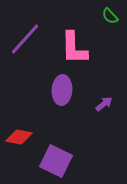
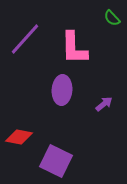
green semicircle: moved 2 px right, 2 px down
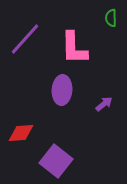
green semicircle: moved 1 px left; rotated 42 degrees clockwise
red diamond: moved 2 px right, 4 px up; rotated 16 degrees counterclockwise
purple square: rotated 12 degrees clockwise
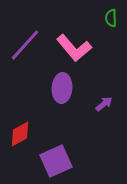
purple line: moved 6 px down
pink L-shape: rotated 39 degrees counterclockwise
purple ellipse: moved 2 px up
red diamond: moved 1 px left, 1 px down; rotated 24 degrees counterclockwise
purple square: rotated 28 degrees clockwise
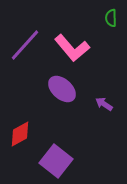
pink L-shape: moved 2 px left
purple ellipse: moved 1 px down; rotated 52 degrees counterclockwise
purple arrow: rotated 108 degrees counterclockwise
purple square: rotated 28 degrees counterclockwise
